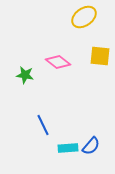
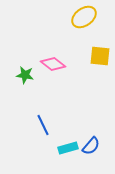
pink diamond: moved 5 px left, 2 px down
cyan rectangle: rotated 12 degrees counterclockwise
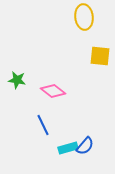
yellow ellipse: rotated 60 degrees counterclockwise
pink diamond: moved 27 px down
green star: moved 8 px left, 5 px down
blue semicircle: moved 6 px left
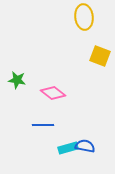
yellow square: rotated 15 degrees clockwise
pink diamond: moved 2 px down
blue line: rotated 65 degrees counterclockwise
blue semicircle: rotated 120 degrees counterclockwise
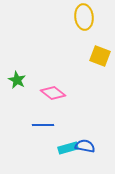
green star: rotated 18 degrees clockwise
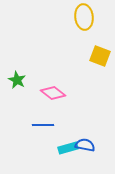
blue semicircle: moved 1 px up
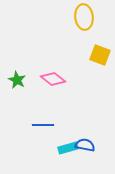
yellow square: moved 1 px up
pink diamond: moved 14 px up
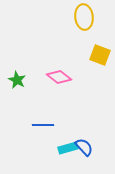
pink diamond: moved 6 px right, 2 px up
blue semicircle: moved 1 px left, 2 px down; rotated 36 degrees clockwise
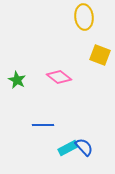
cyan rectangle: rotated 12 degrees counterclockwise
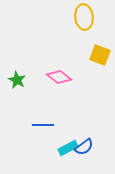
blue semicircle: rotated 96 degrees clockwise
